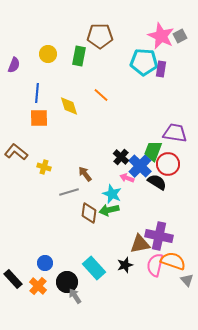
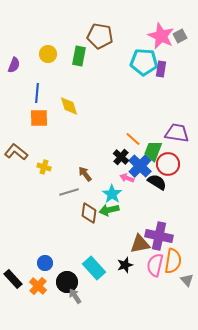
brown pentagon: rotated 10 degrees clockwise
orange line: moved 32 px right, 44 px down
purple trapezoid: moved 2 px right
cyan star: rotated 12 degrees clockwise
orange semicircle: rotated 80 degrees clockwise
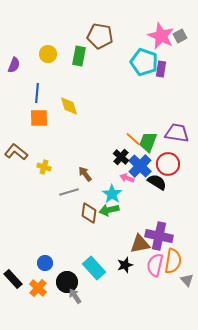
cyan pentagon: rotated 16 degrees clockwise
green trapezoid: moved 5 px left, 9 px up
orange cross: moved 2 px down
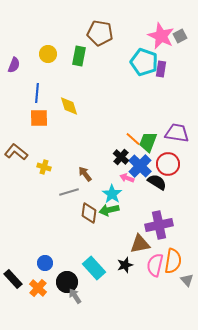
brown pentagon: moved 3 px up
purple cross: moved 11 px up; rotated 24 degrees counterclockwise
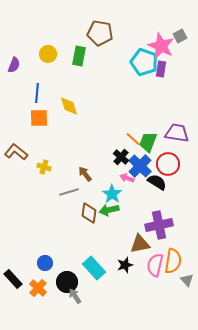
pink star: moved 10 px down
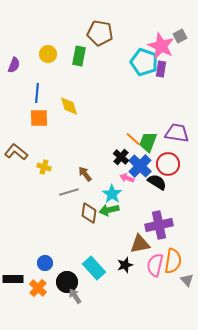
black rectangle: rotated 48 degrees counterclockwise
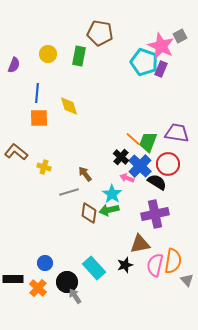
purple rectangle: rotated 14 degrees clockwise
purple cross: moved 4 px left, 11 px up
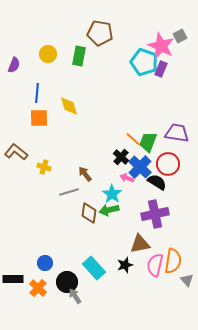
blue cross: moved 1 px down
